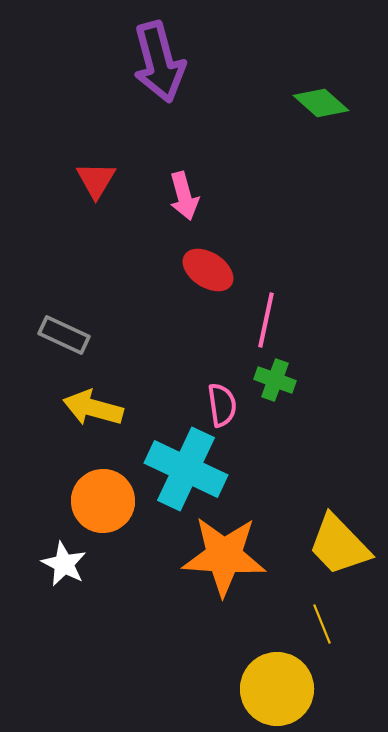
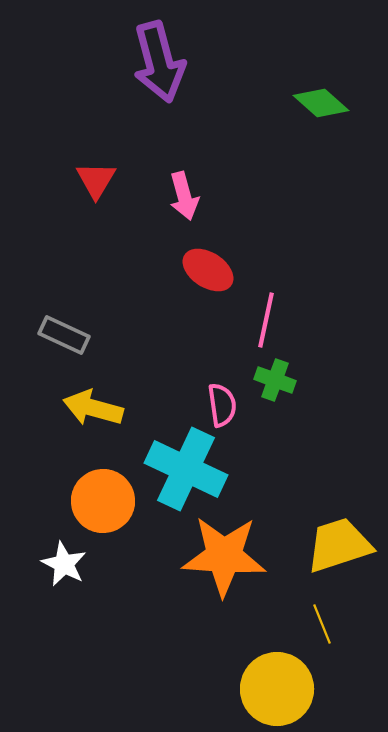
yellow trapezoid: rotated 116 degrees clockwise
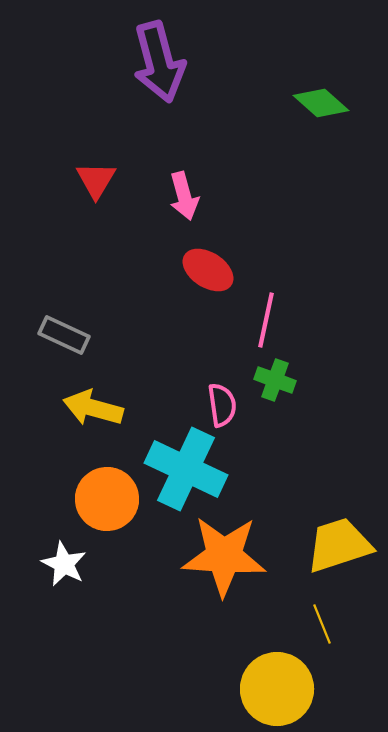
orange circle: moved 4 px right, 2 px up
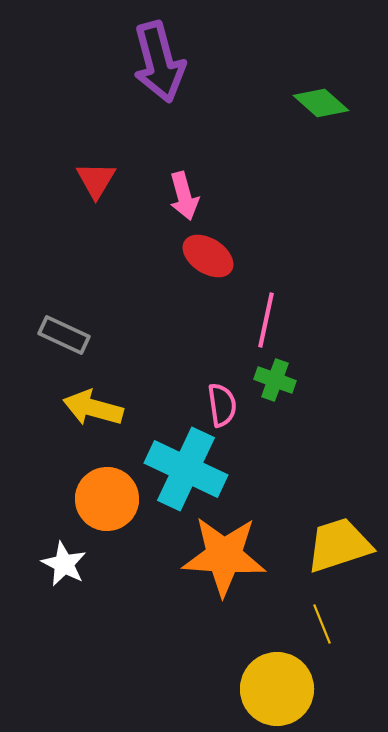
red ellipse: moved 14 px up
